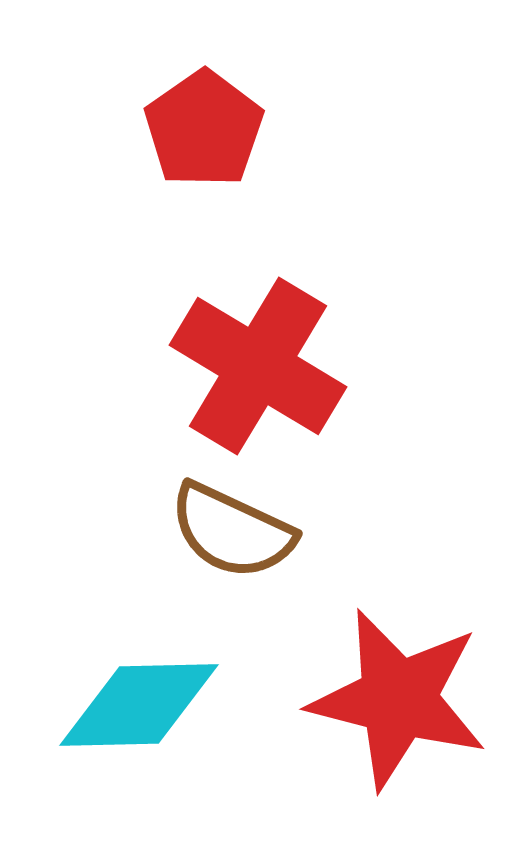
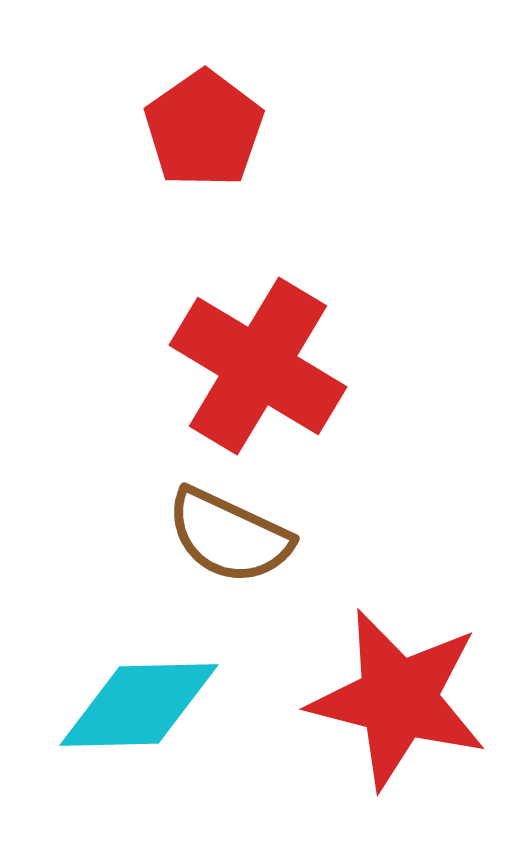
brown semicircle: moved 3 px left, 5 px down
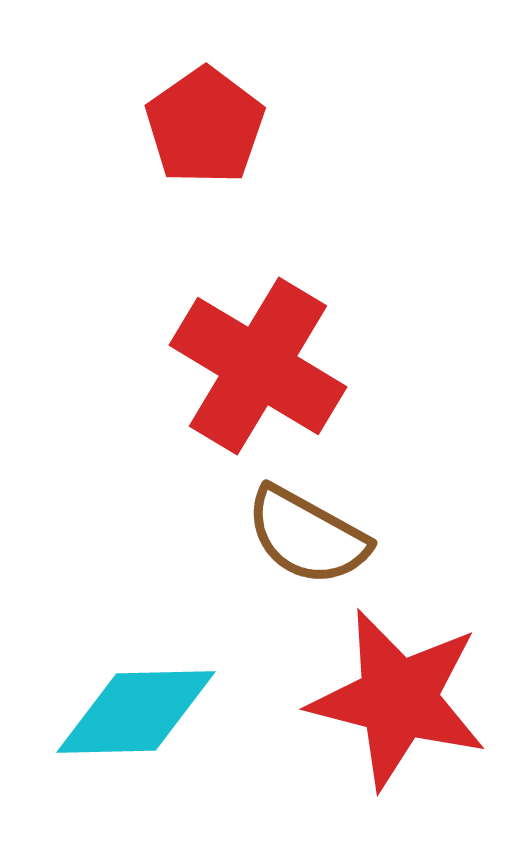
red pentagon: moved 1 px right, 3 px up
brown semicircle: moved 78 px right; rotated 4 degrees clockwise
cyan diamond: moved 3 px left, 7 px down
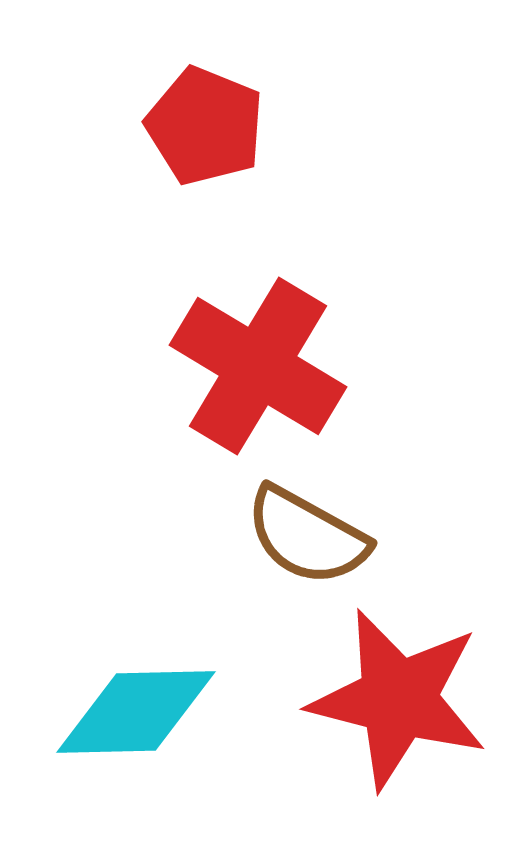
red pentagon: rotated 15 degrees counterclockwise
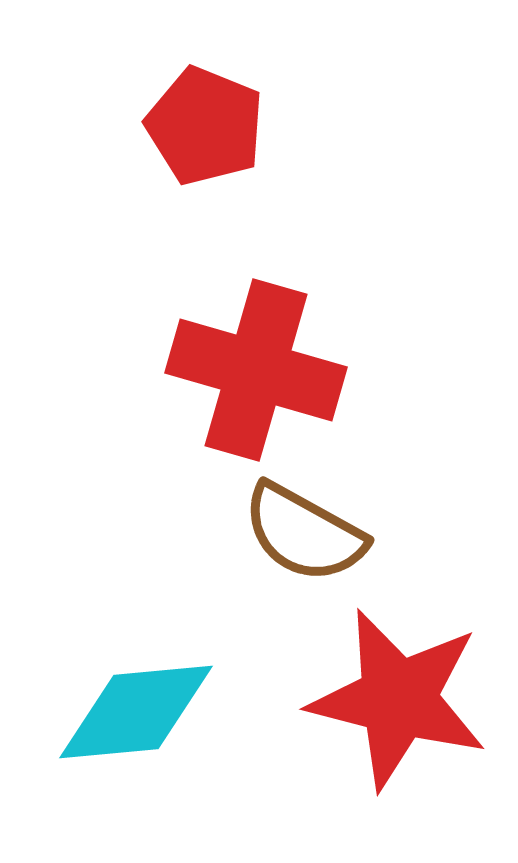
red cross: moved 2 px left, 4 px down; rotated 15 degrees counterclockwise
brown semicircle: moved 3 px left, 3 px up
cyan diamond: rotated 4 degrees counterclockwise
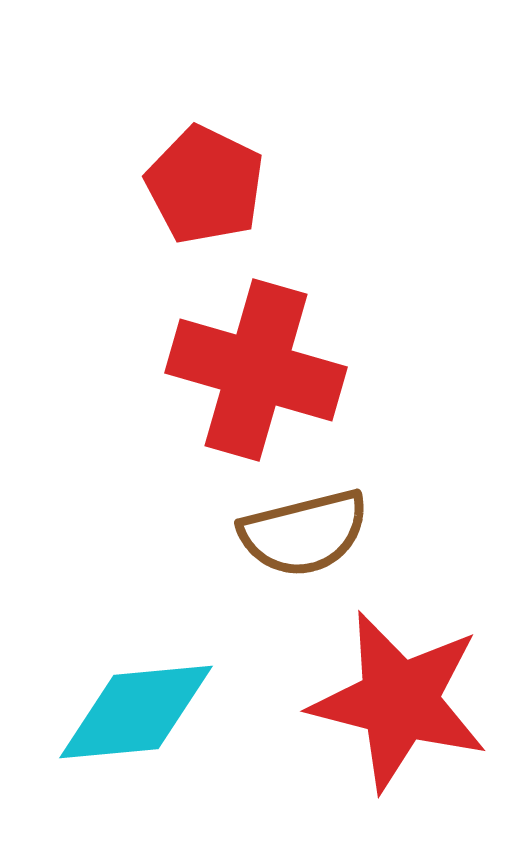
red pentagon: moved 59 px down; rotated 4 degrees clockwise
brown semicircle: rotated 43 degrees counterclockwise
red star: moved 1 px right, 2 px down
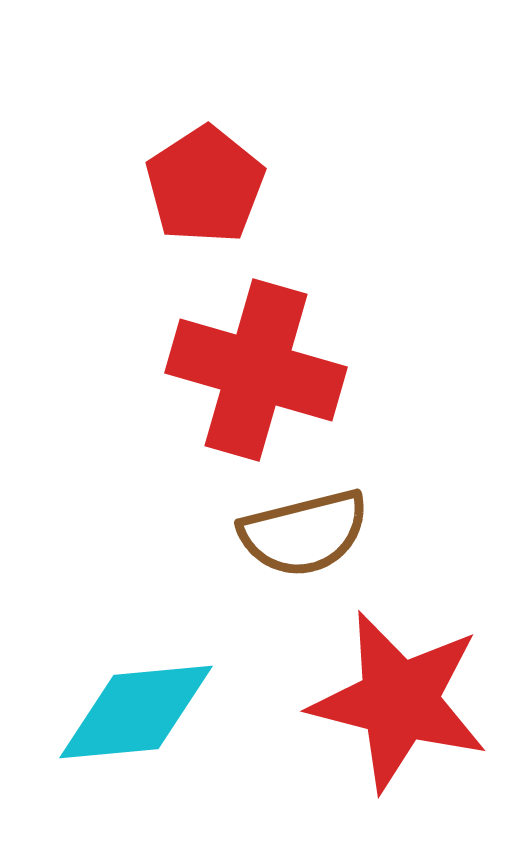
red pentagon: rotated 13 degrees clockwise
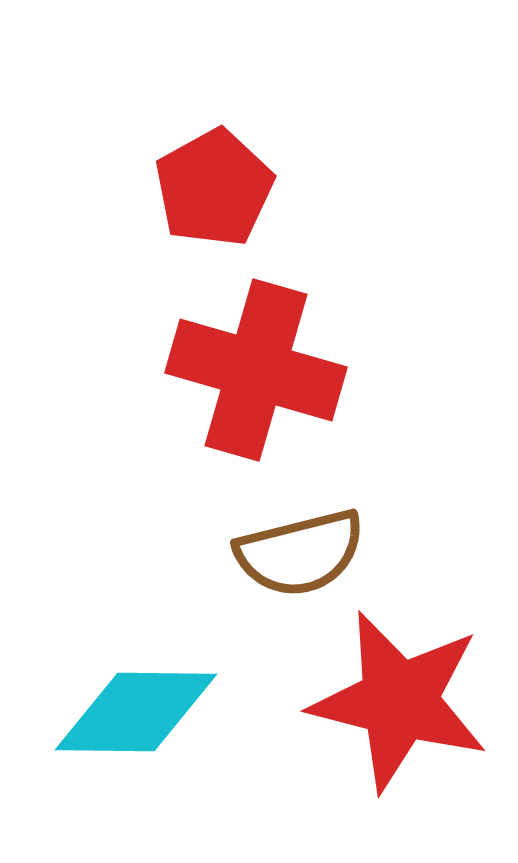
red pentagon: moved 9 px right, 3 px down; rotated 4 degrees clockwise
brown semicircle: moved 4 px left, 20 px down
cyan diamond: rotated 6 degrees clockwise
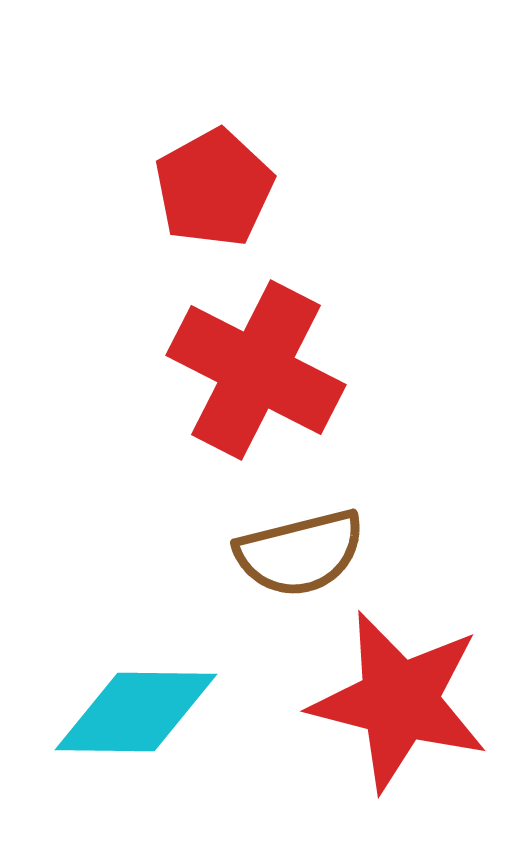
red cross: rotated 11 degrees clockwise
